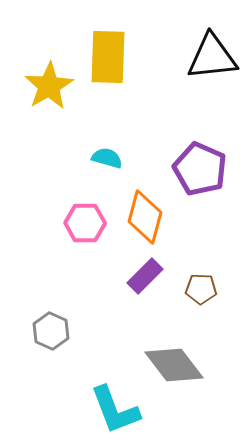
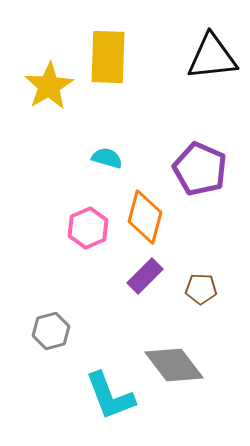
pink hexagon: moved 3 px right, 5 px down; rotated 24 degrees counterclockwise
gray hexagon: rotated 21 degrees clockwise
cyan L-shape: moved 5 px left, 14 px up
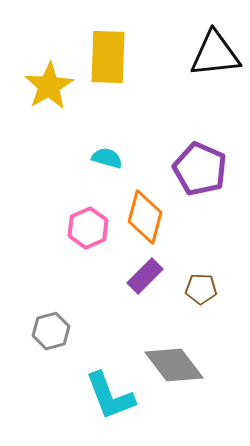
black triangle: moved 3 px right, 3 px up
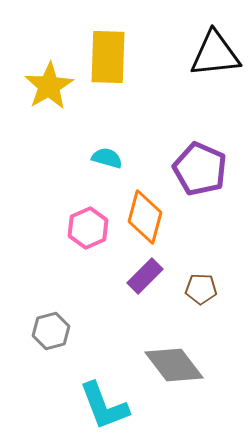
cyan L-shape: moved 6 px left, 10 px down
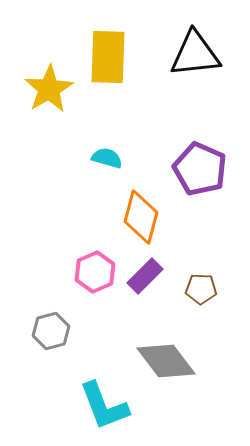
black triangle: moved 20 px left
yellow star: moved 3 px down
orange diamond: moved 4 px left
pink hexagon: moved 7 px right, 44 px down
gray diamond: moved 8 px left, 4 px up
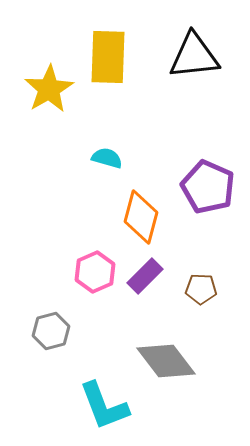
black triangle: moved 1 px left, 2 px down
purple pentagon: moved 8 px right, 18 px down
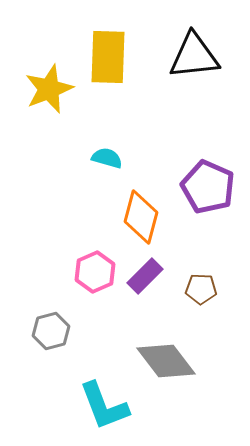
yellow star: rotated 9 degrees clockwise
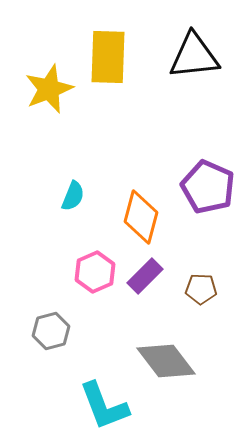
cyan semicircle: moved 34 px left, 38 px down; rotated 96 degrees clockwise
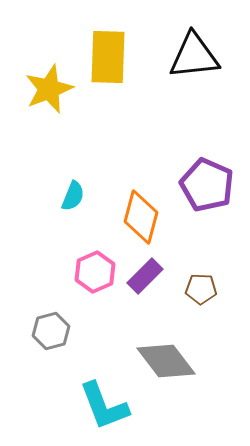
purple pentagon: moved 1 px left, 2 px up
